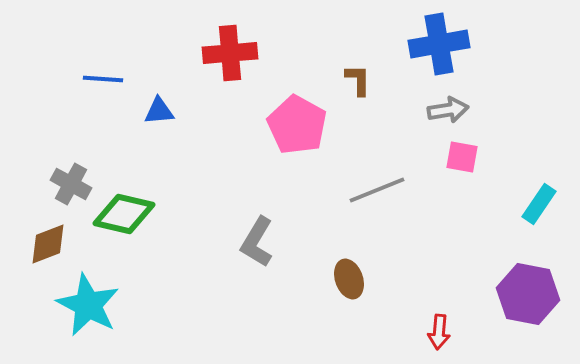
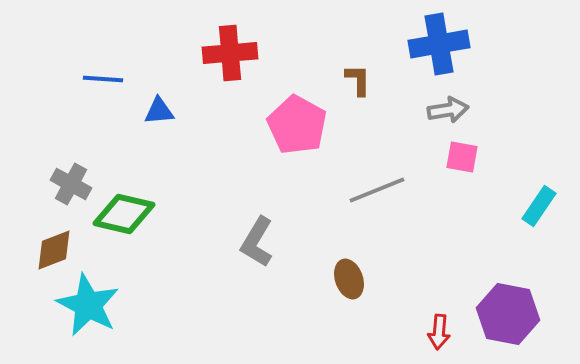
cyan rectangle: moved 2 px down
brown diamond: moved 6 px right, 6 px down
purple hexagon: moved 20 px left, 20 px down
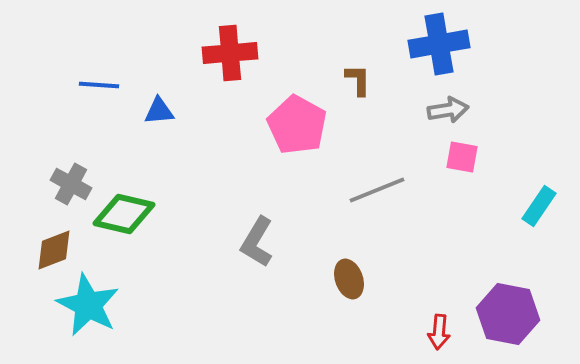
blue line: moved 4 px left, 6 px down
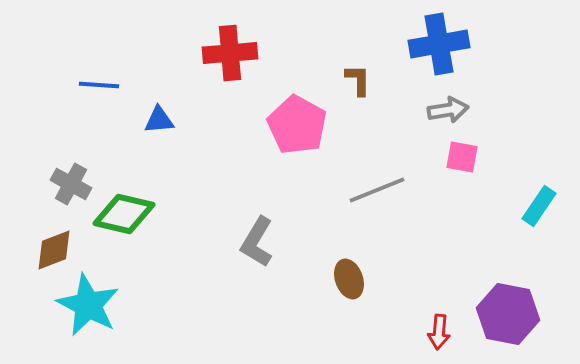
blue triangle: moved 9 px down
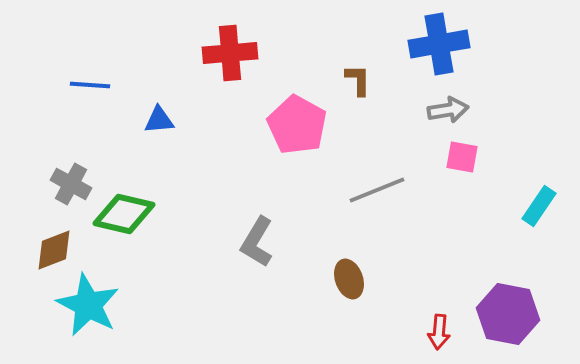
blue line: moved 9 px left
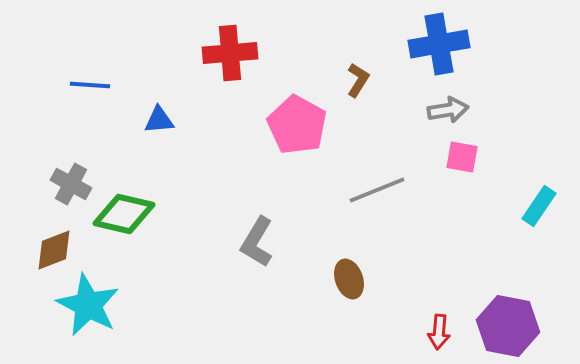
brown L-shape: rotated 32 degrees clockwise
purple hexagon: moved 12 px down
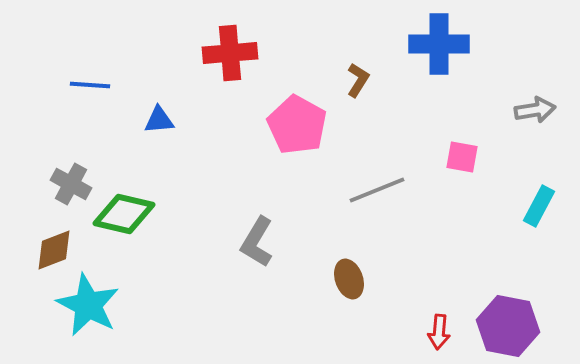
blue cross: rotated 10 degrees clockwise
gray arrow: moved 87 px right
cyan rectangle: rotated 6 degrees counterclockwise
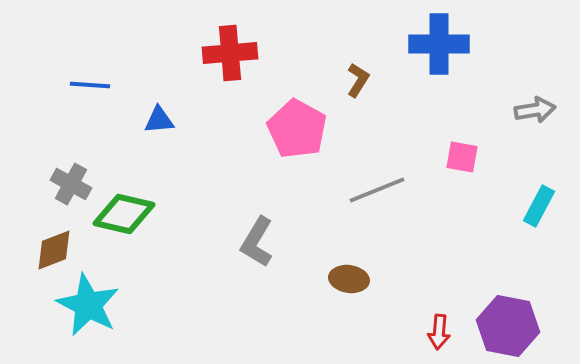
pink pentagon: moved 4 px down
brown ellipse: rotated 63 degrees counterclockwise
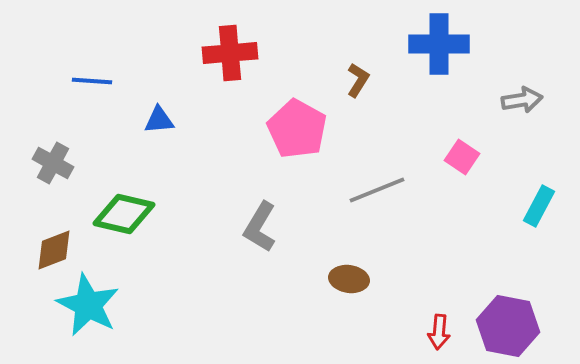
blue line: moved 2 px right, 4 px up
gray arrow: moved 13 px left, 10 px up
pink square: rotated 24 degrees clockwise
gray cross: moved 18 px left, 21 px up
gray L-shape: moved 3 px right, 15 px up
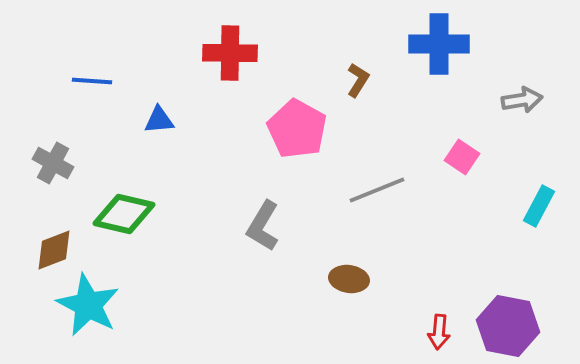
red cross: rotated 6 degrees clockwise
gray L-shape: moved 3 px right, 1 px up
